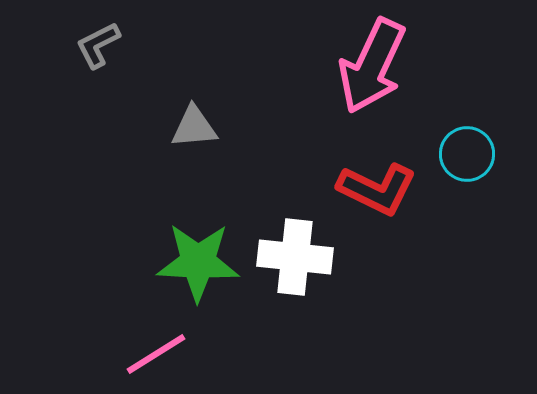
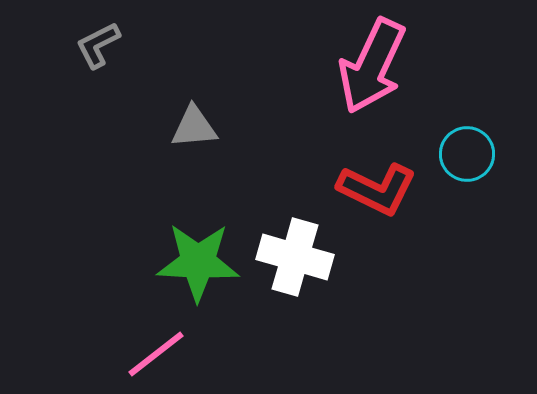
white cross: rotated 10 degrees clockwise
pink line: rotated 6 degrees counterclockwise
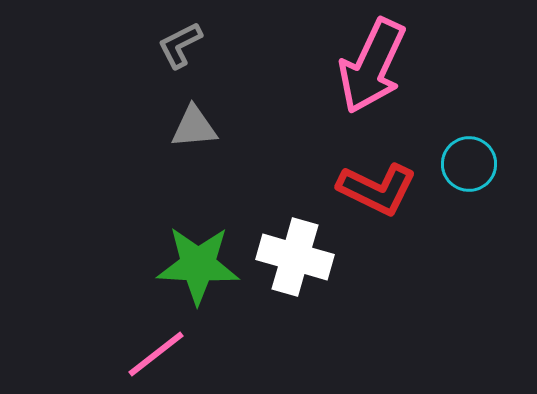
gray L-shape: moved 82 px right
cyan circle: moved 2 px right, 10 px down
green star: moved 3 px down
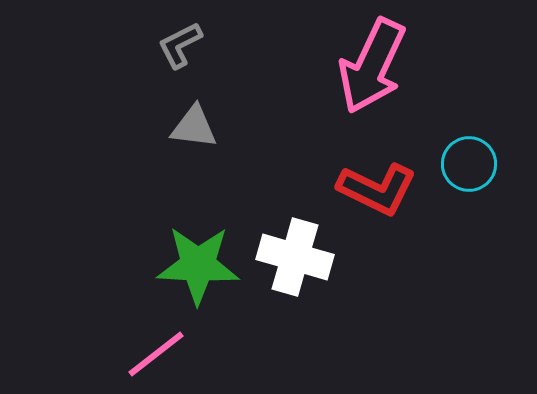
gray triangle: rotated 12 degrees clockwise
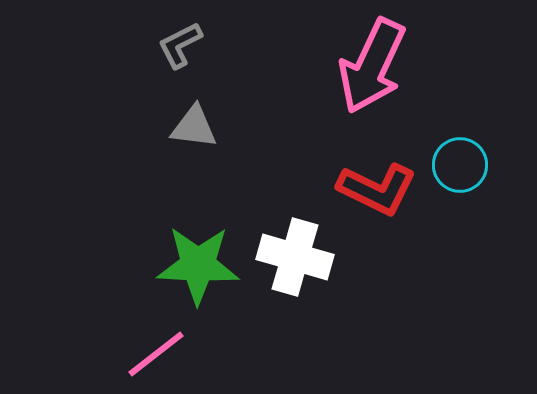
cyan circle: moved 9 px left, 1 px down
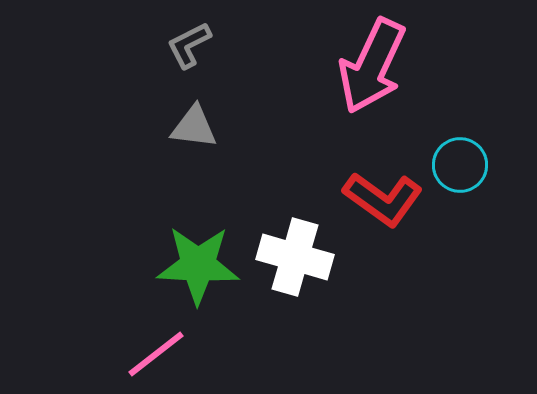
gray L-shape: moved 9 px right
red L-shape: moved 6 px right, 10 px down; rotated 10 degrees clockwise
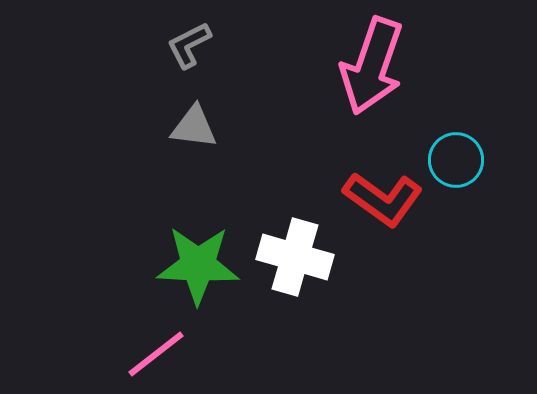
pink arrow: rotated 6 degrees counterclockwise
cyan circle: moved 4 px left, 5 px up
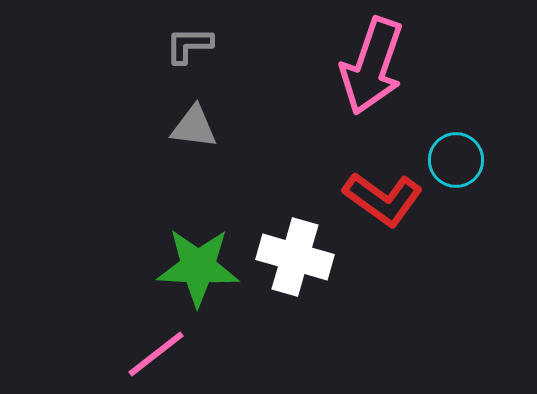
gray L-shape: rotated 27 degrees clockwise
green star: moved 2 px down
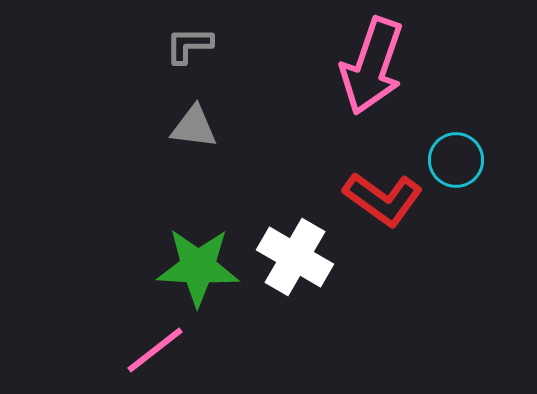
white cross: rotated 14 degrees clockwise
pink line: moved 1 px left, 4 px up
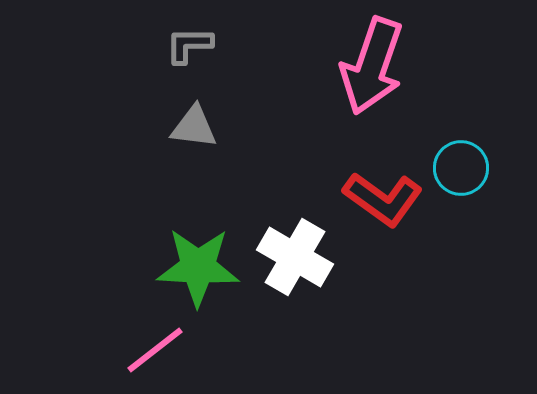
cyan circle: moved 5 px right, 8 px down
